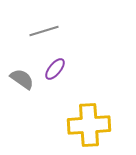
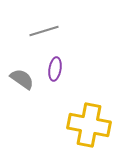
purple ellipse: rotated 30 degrees counterclockwise
yellow cross: rotated 15 degrees clockwise
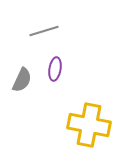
gray semicircle: moved 1 px down; rotated 80 degrees clockwise
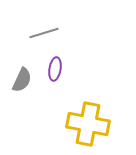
gray line: moved 2 px down
yellow cross: moved 1 px left, 1 px up
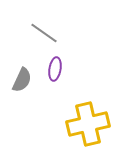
gray line: rotated 52 degrees clockwise
yellow cross: rotated 24 degrees counterclockwise
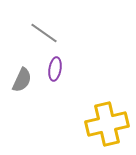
yellow cross: moved 19 px right
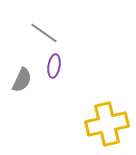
purple ellipse: moved 1 px left, 3 px up
